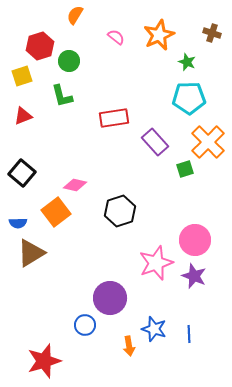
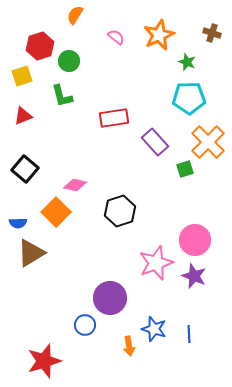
black square: moved 3 px right, 4 px up
orange square: rotated 8 degrees counterclockwise
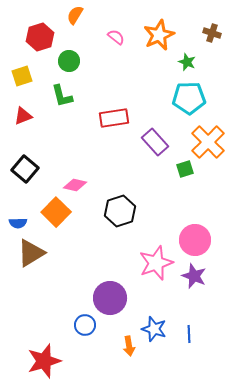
red hexagon: moved 9 px up
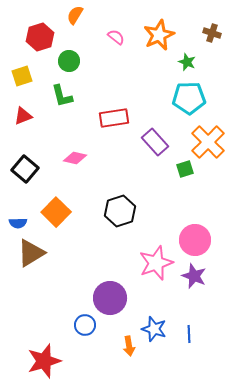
pink diamond: moved 27 px up
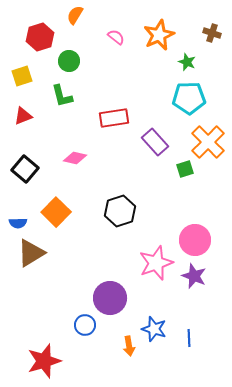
blue line: moved 4 px down
